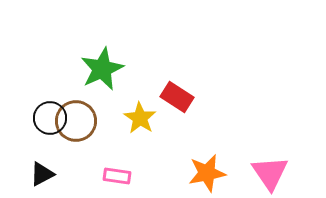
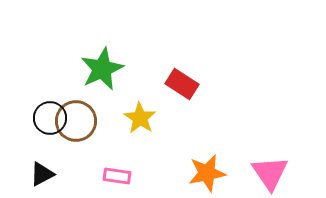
red rectangle: moved 5 px right, 13 px up
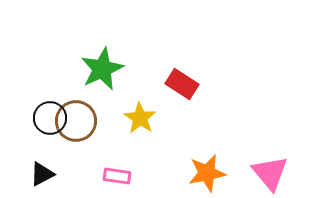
pink triangle: rotated 6 degrees counterclockwise
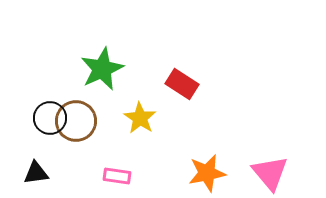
black triangle: moved 6 px left, 1 px up; rotated 20 degrees clockwise
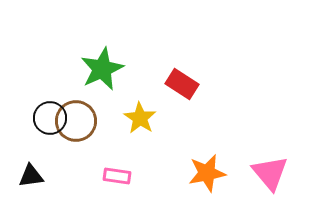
black triangle: moved 5 px left, 3 px down
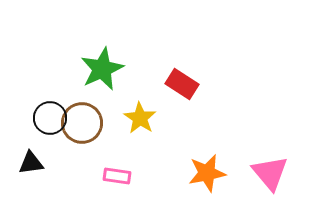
brown circle: moved 6 px right, 2 px down
black triangle: moved 13 px up
